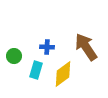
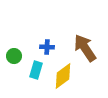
brown arrow: moved 1 px left, 1 px down
yellow diamond: moved 2 px down
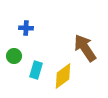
blue cross: moved 21 px left, 19 px up
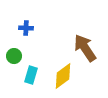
cyan rectangle: moved 5 px left, 5 px down
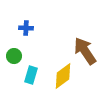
brown arrow: moved 3 px down
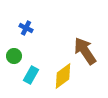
blue cross: rotated 24 degrees clockwise
cyan rectangle: rotated 12 degrees clockwise
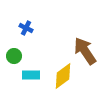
cyan rectangle: rotated 60 degrees clockwise
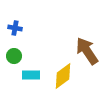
blue cross: moved 11 px left; rotated 16 degrees counterclockwise
brown arrow: moved 2 px right
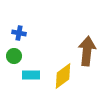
blue cross: moved 4 px right, 5 px down
brown arrow: rotated 40 degrees clockwise
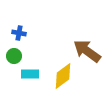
brown arrow: rotated 60 degrees counterclockwise
cyan rectangle: moved 1 px left, 1 px up
